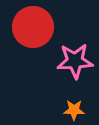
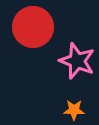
pink star: moved 2 px right; rotated 24 degrees clockwise
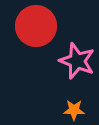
red circle: moved 3 px right, 1 px up
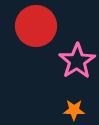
pink star: rotated 18 degrees clockwise
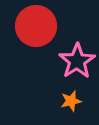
orange star: moved 3 px left, 9 px up; rotated 15 degrees counterclockwise
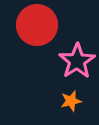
red circle: moved 1 px right, 1 px up
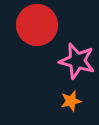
pink star: rotated 24 degrees counterclockwise
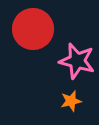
red circle: moved 4 px left, 4 px down
